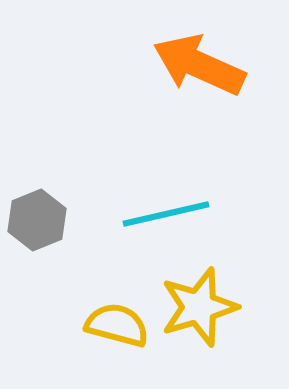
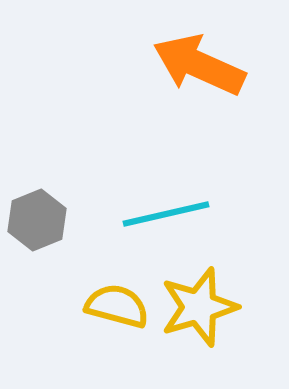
yellow semicircle: moved 19 px up
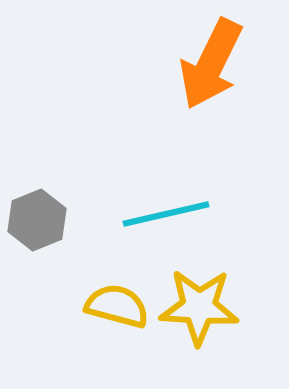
orange arrow: moved 12 px right, 1 px up; rotated 88 degrees counterclockwise
yellow star: rotated 20 degrees clockwise
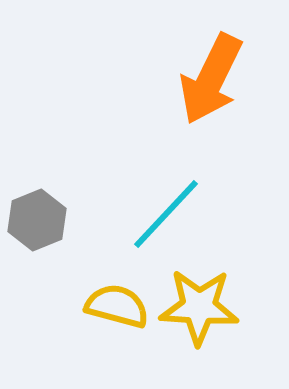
orange arrow: moved 15 px down
cyan line: rotated 34 degrees counterclockwise
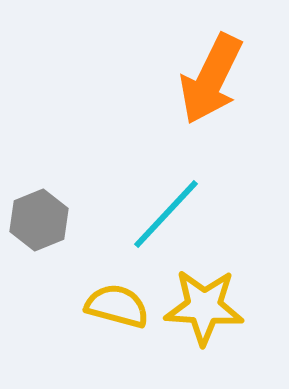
gray hexagon: moved 2 px right
yellow star: moved 5 px right
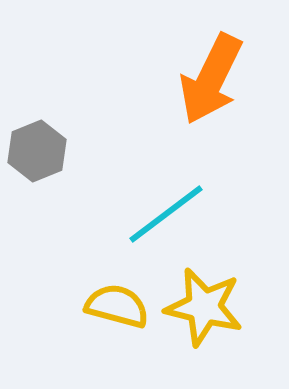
cyan line: rotated 10 degrees clockwise
gray hexagon: moved 2 px left, 69 px up
yellow star: rotated 10 degrees clockwise
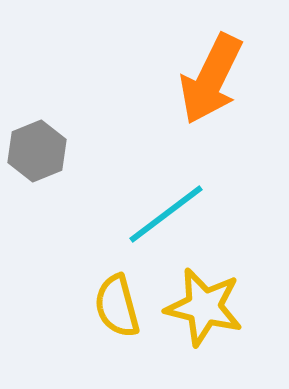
yellow semicircle: rotated 120 degrees counterclockwise
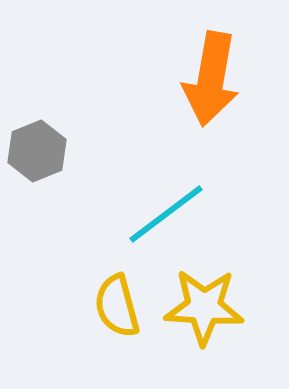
orange arrow: rotated 16 degrees counterclockwise
yellow star: rotated 10 degrees counterclockwise
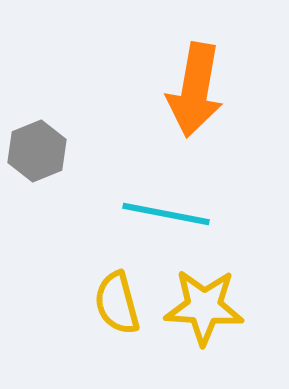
orange arrow: moved 16 px left, 11 px down
cyan line: rotated 48 degrees clockwise
yellow semicircle: moved 3 px up
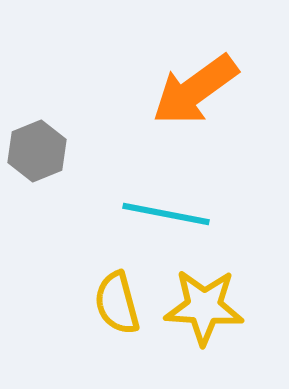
orange arrow: rotated 44 degrees clockwise
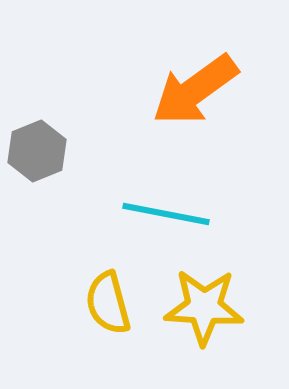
yellow semicircle: moved 9 px left
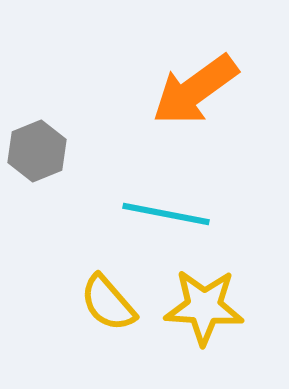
yellow semicircle: rotated 26 degrees counterclockwise
